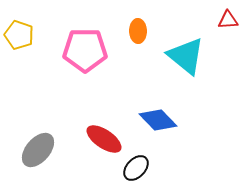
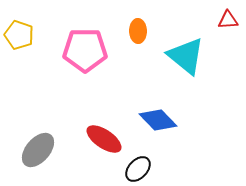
black ellipse: moved 2 px right, 1 px down
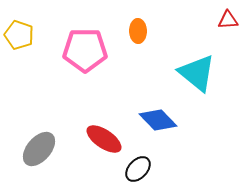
cyan triangle: moved 11 px right, 17 px down
gray ellipse: moved 1 px right, 1 px up
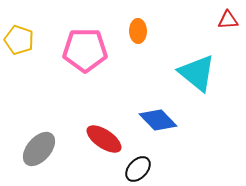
yellow pentagon: moved 5 px down
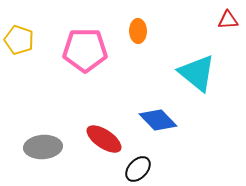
gray ellipse: moved 4 px right, 2 px up; rotated 45 degrees clockwise
